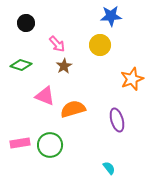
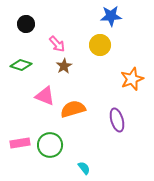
black circle: moved 1 px down
cyan semicircle: moved 25 px left
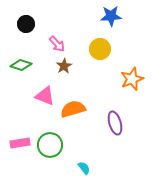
yellow circle: moved 4 px down
purple ellipse: moved 2 px left, 3 px down
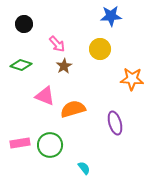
black circle: moved 2 px left
orange star: rotated 25 degrees clockwise
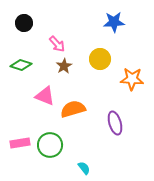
blue star: moved 3 px right, 6 px down
black circle: moved 1 px up
yellow circle: moved 10 px down
